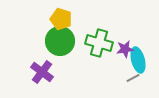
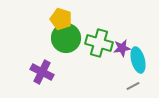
green circle: moved 6 px right, 3 px up
purple star: moved 3 px left, 1 px up
purple cross: rotated 10 degrees counterclockwise
gray line: moved 8 px down
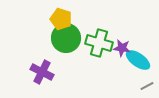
purple star: rotated 18 degrees clockwise
cyan ellipse: rotated 40 degrees counterclockwise
gray line: moved 14 px right
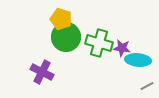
green circle: moved 1 px up
cyan ellipse: rotated 30 degrees counterclockwise
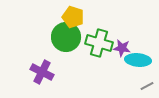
yellow pentagon: moved 12 px right, 2 px up
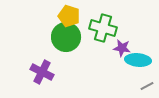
yellow pentagon: moved 4 px left, 1 px up
green cross: moved 4 px right, 15 px up
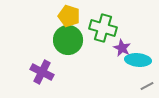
green circle: moved 2 px right, 3 px down
purple star: rotated 18 degrees clockwise
